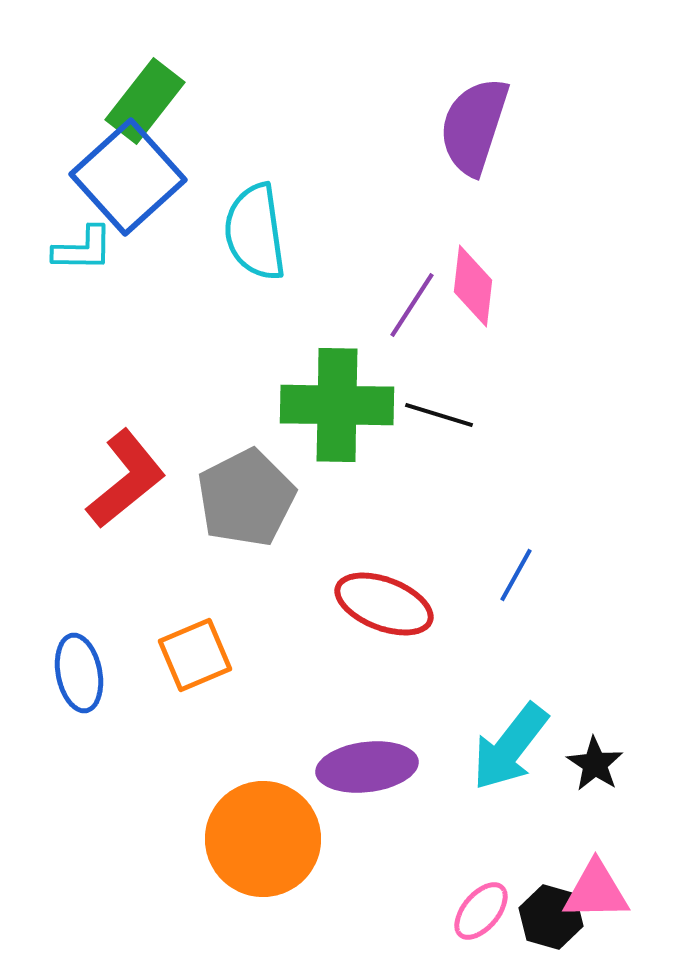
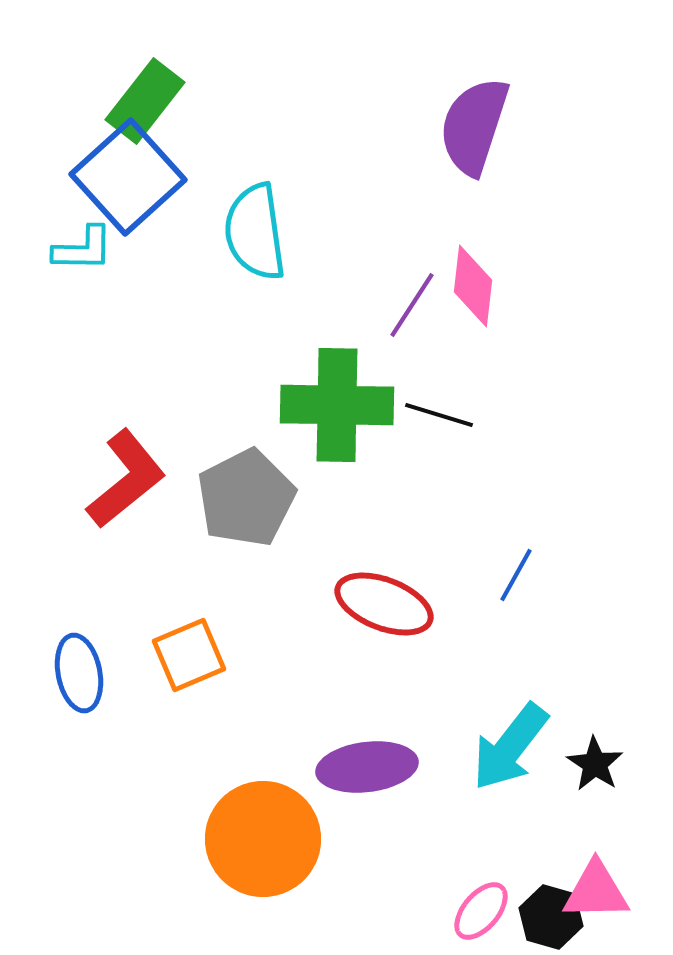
orange square: moved 6 px left
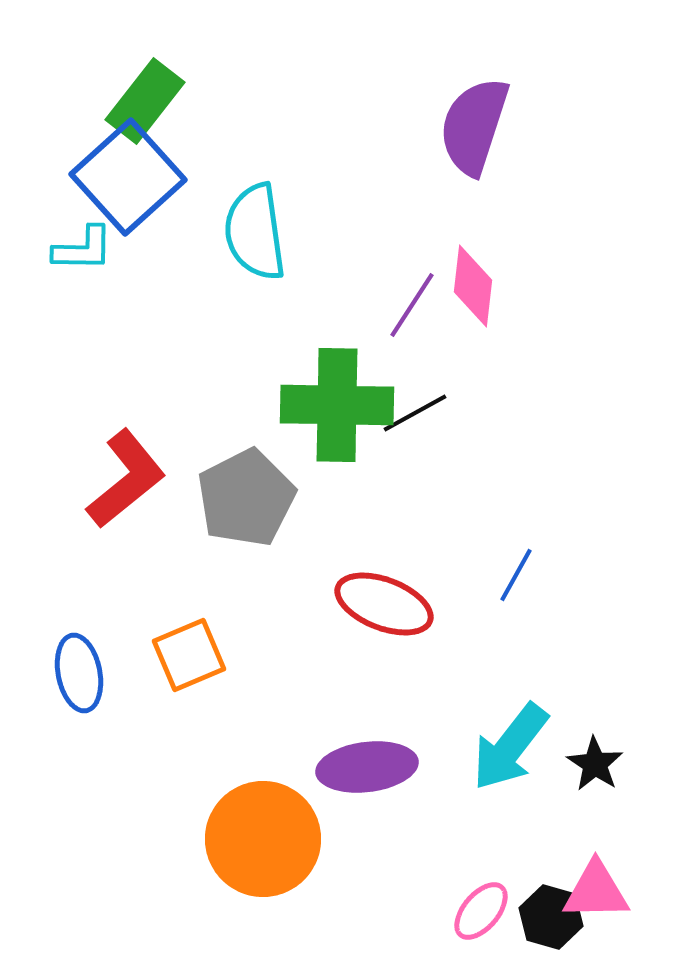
black line: moved 24 px left, 2 px up; rotated 46 degrees counterclockwise
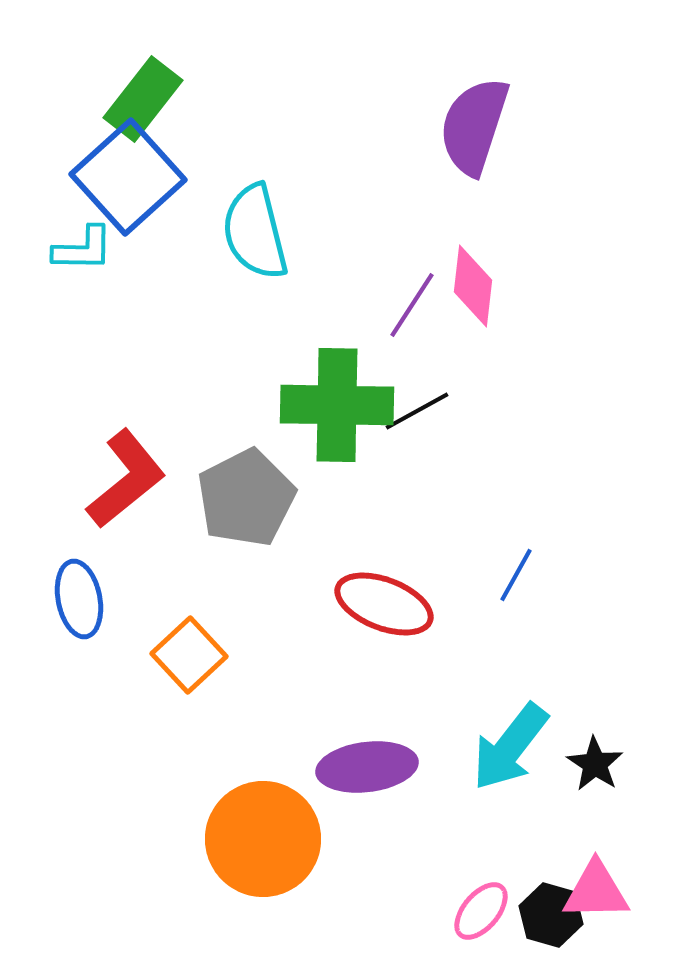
green rectangle: moved 2 px left, 2 px up
cyan semicircle: rotated 6 degrees counterclockwise
black line: moved 2 px right, 2 px up
orange square: rotated 20 degrees counterclockwise
blue ellipse: moved 74 px up
black hexagon: moved 2 px up
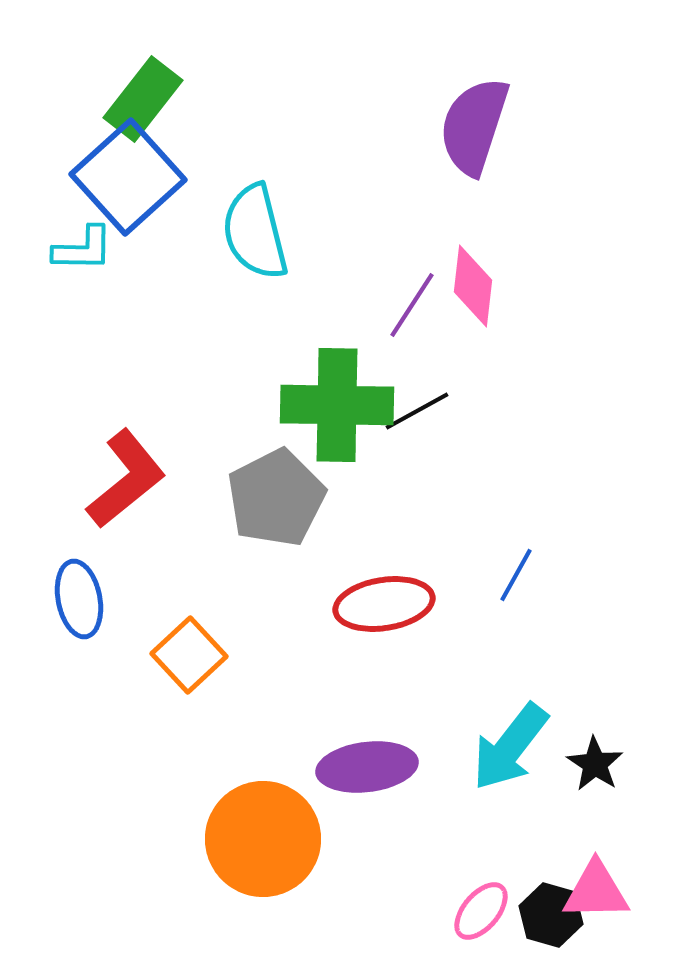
gray pentagon: moved 30 px right
red ellipse: rotated 30 degrees counterclockwise
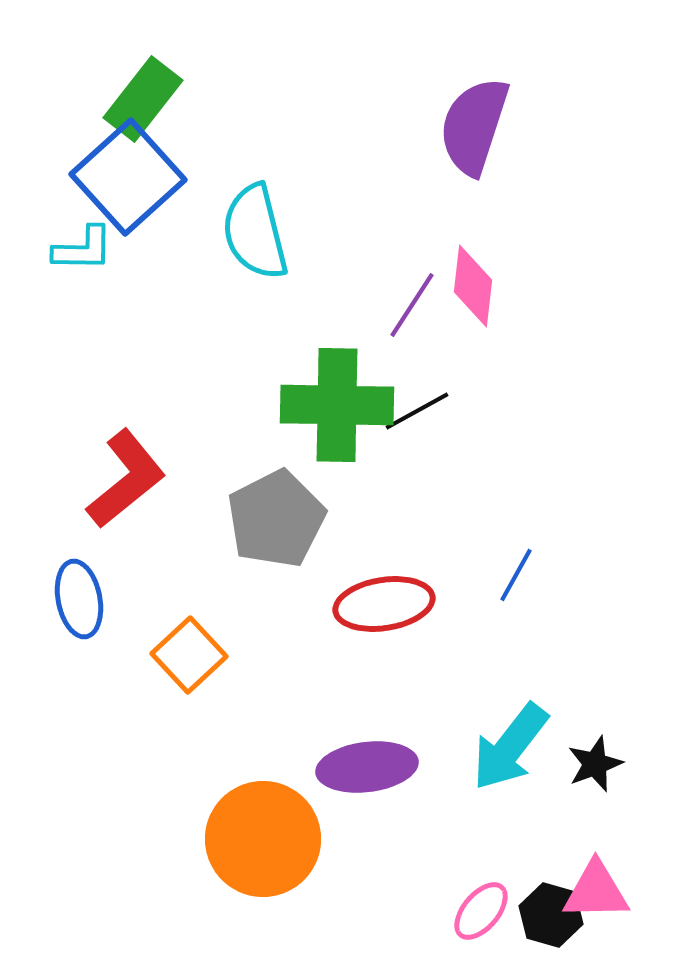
gray pentagon: moved 21 px down
black star: rotated 18 degrees clockwise
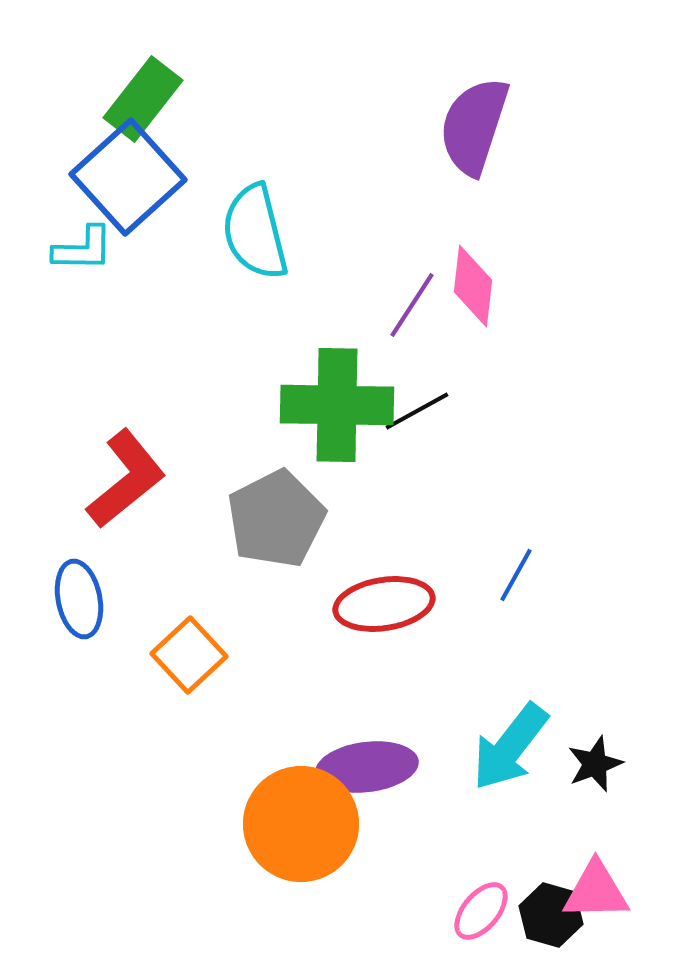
orange circle: moved 38 px right, 15 px up
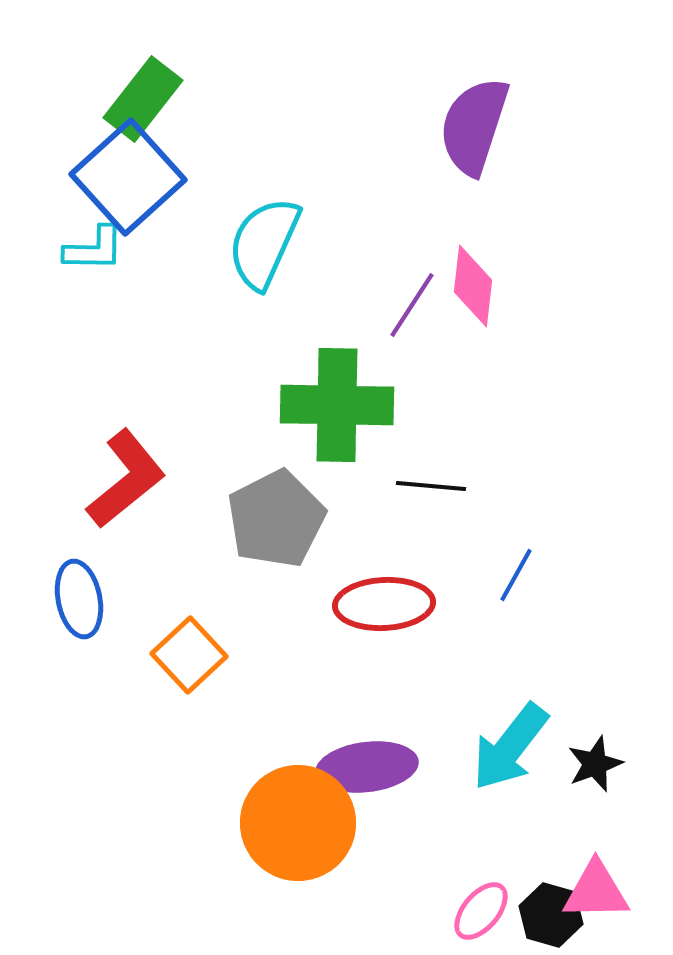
cyan semicircle: moved 9 px right, 11 px down; rotated 38 degrees clockwise
cyan L-shape: moved 11 px right
black line: moved 14 px right, 75 px down; rotated 34 degrees clockwise
red ellipse: rotated 6 degrees clockwise
orange circle: moved 3 px left, 1 px up
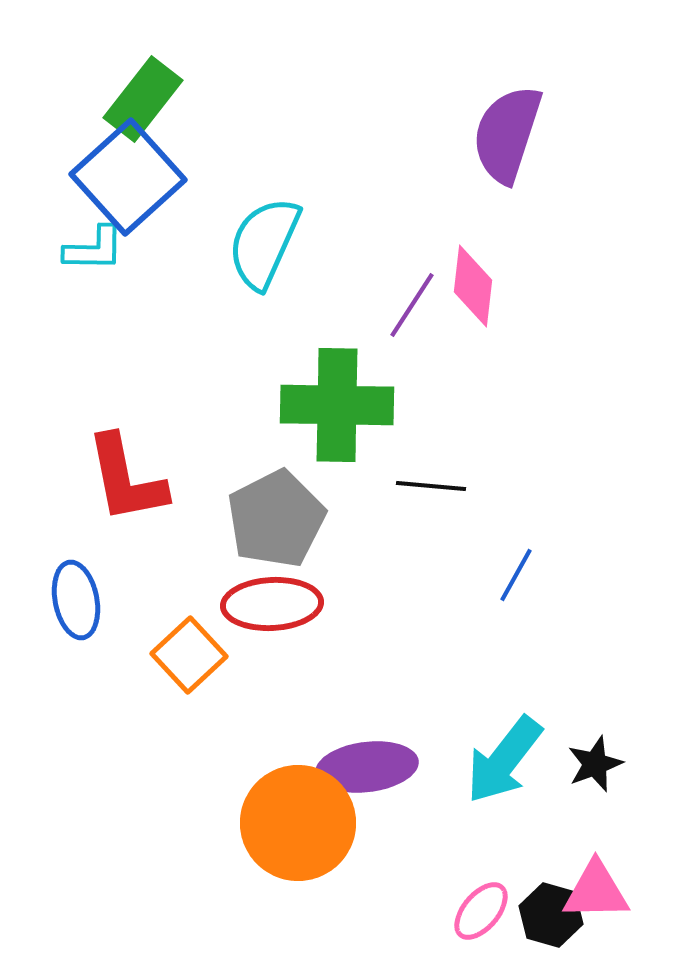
purple semicircle: moved 33 px right, 8 px down
red L-shape: rotated 118 degrees clockwise
blue ellipse: moved 3 px left, 1 px down
red ellipse: moved 112 px left
cyan arrow: moved 6 px left, 13 px down
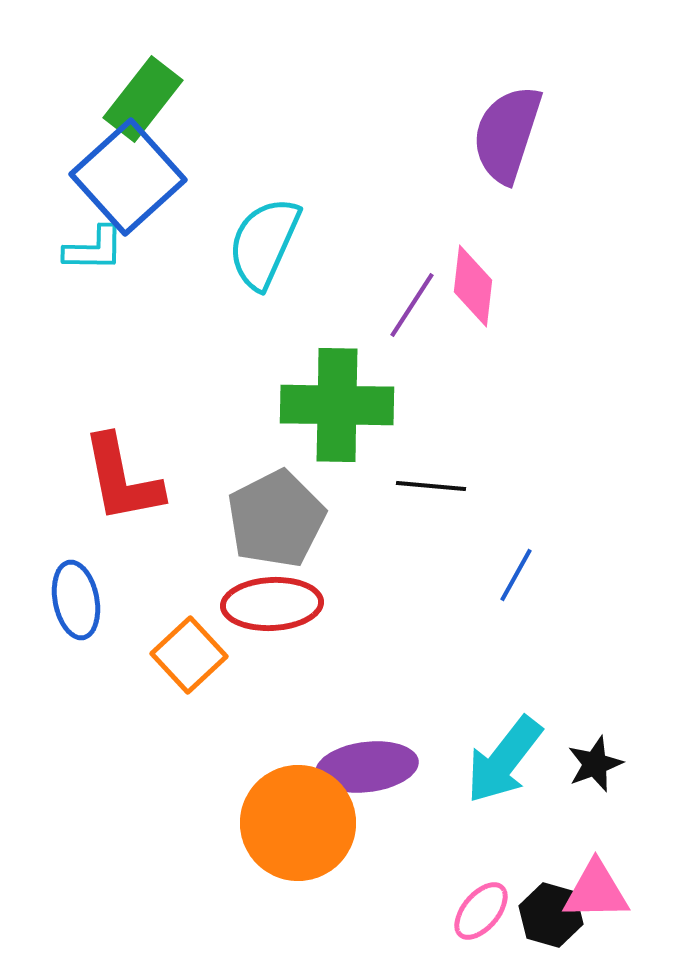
red L-shape: moved 4 px left
